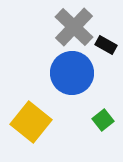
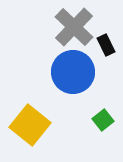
black rectangle: rotated 35 degrees clockwise
blue circle: moved 1 px right, 1 px up
yellow square: moved 1 px left, 3 px down
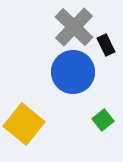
yellow square: moved 6 px left, 1 px up
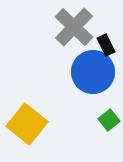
blue circle: moved 20 px right
green square: moved 6 px right
yellow square: moved 3 px right
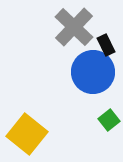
yellow square: moved 10 px down
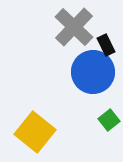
yellow square: moved 8 px right, 2 px up
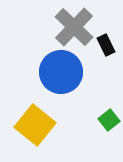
blue circle: moved 32 px left
yellow square: moved 7 px up
